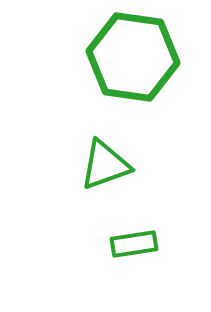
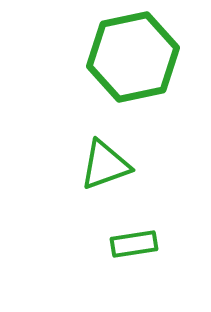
green hexagon: rotated 20 degrees counterclockwise
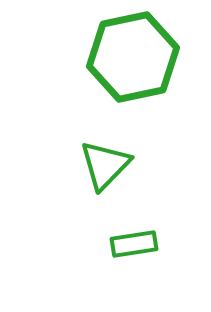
green triangle: rotated 26 degrees counterclockwise
